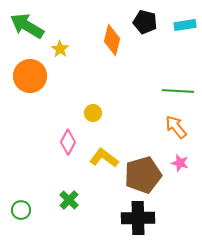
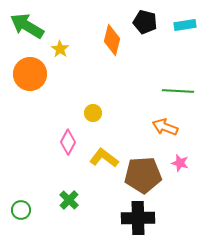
orange circle: moved 2 px up
orange arrow: moved 11 px left; rotated 30 degrees counterclockwise
brown pentagon: rotated 12 degrees clockwise
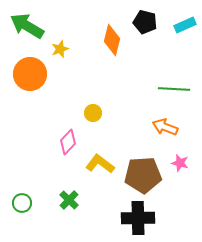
cyan rectangle: rotated 15 degrees counterclockwise
yellow star: rotated 18 degrees clockwise
green line: moved 4 px left, 2 px up
pink diamond: rotated 15 degrees clockwise
yellow L-shape: moved 4 px left, 6 px down
green circle: moved 1 px right, 7 px up
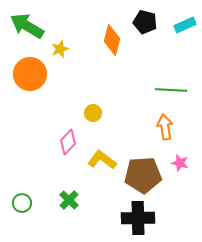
green line: moved 3 px left, 1 px down
orange arrow: rotated 60 degrees clockwise
yellow L-shape: moved 2 px right, 4 px up
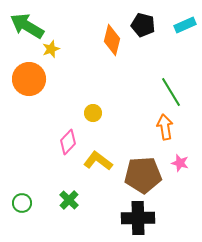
black pentagon: moved 2 px left, 3 px down
yellow star: moved 9 px left
orange circle: moved 1 px left, 5 px down
green line: moved 2 px down; rotated 56 degrees clockwise
yellow L-shape: moved 4 px left, 1 px down
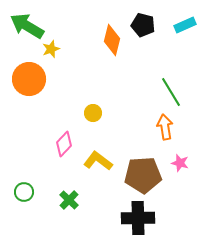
pink diamond: moved 4 px left, 2 px down
green circle: moved 2 px right, 11 px up
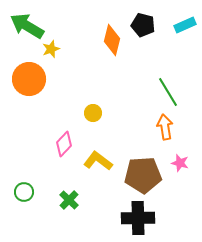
green line: moved 3 px left
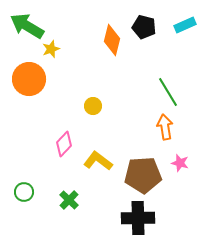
black pentagon: moved 1 px right, 2 px down
yellow circle: moved 7 px up
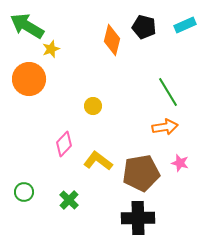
orange arrow: rotated 90 degrees clockwise
brown pentagon: moved 2 px left, 2 px up; rotated 6 degrees counterclockwise
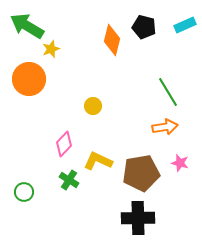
yellow L-shape: rotated 12 degrees counterclockwise
green cross: moved 20 px up; rotated 12 degrees counterclockwise
